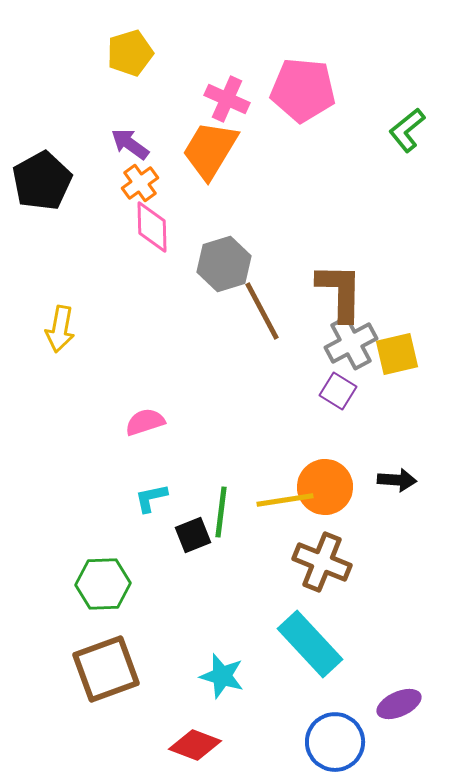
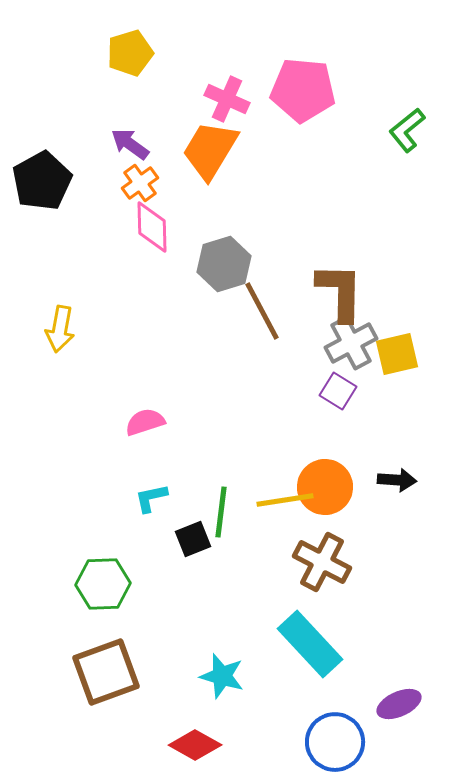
black square: moved 4 px down
brown cross: rotated 6 degrees clockwise
brown square: moved 3 px down
red diamond: rotated 9 degrees clockwise
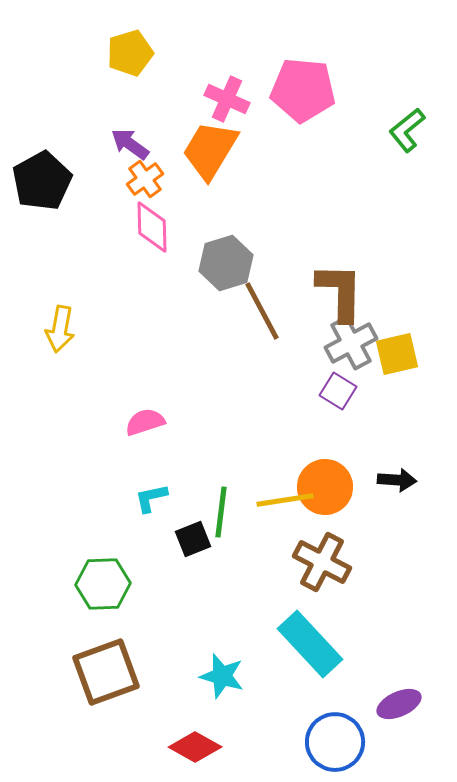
orange cross: moved 5 px right, 4 px up
gray hexagon: moved 2 px right, 1 px up
red diamond: moved 2 px down
